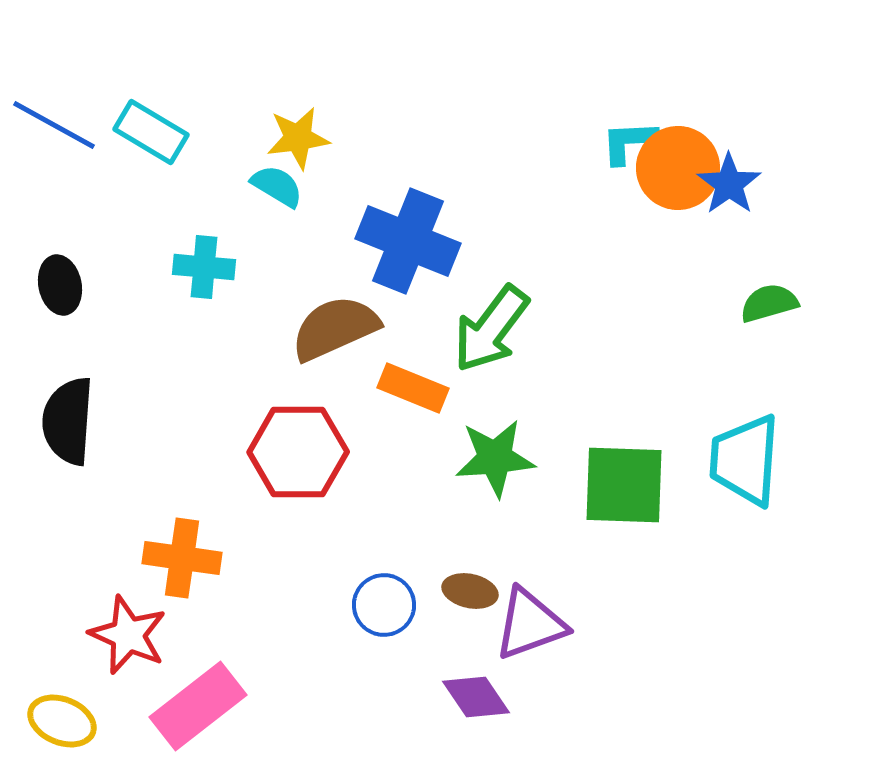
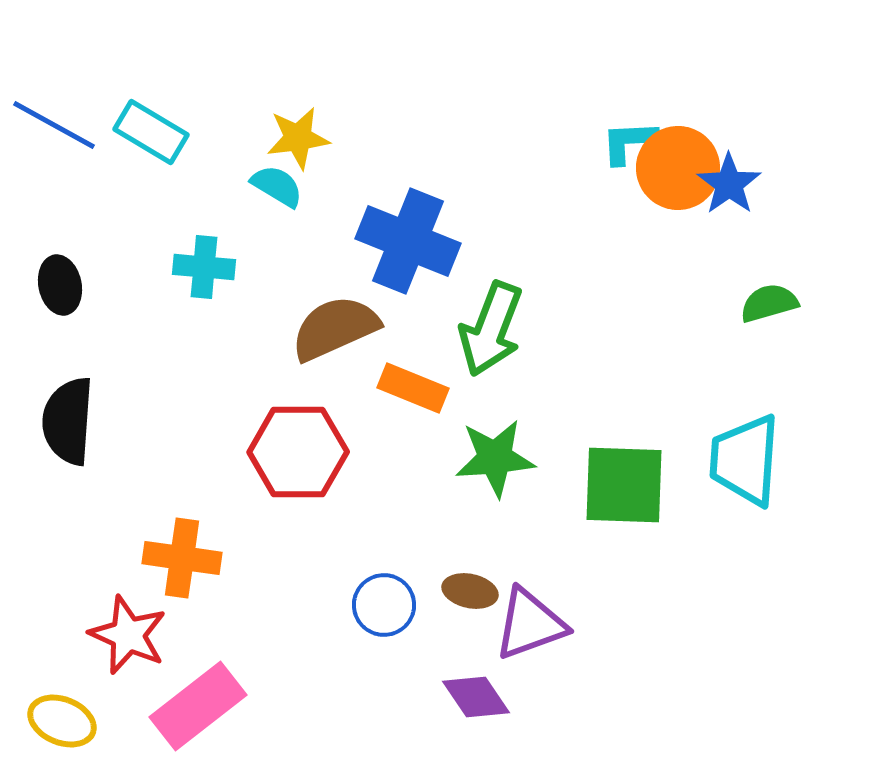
green arrow: rotated 16 degrees counterclockwise
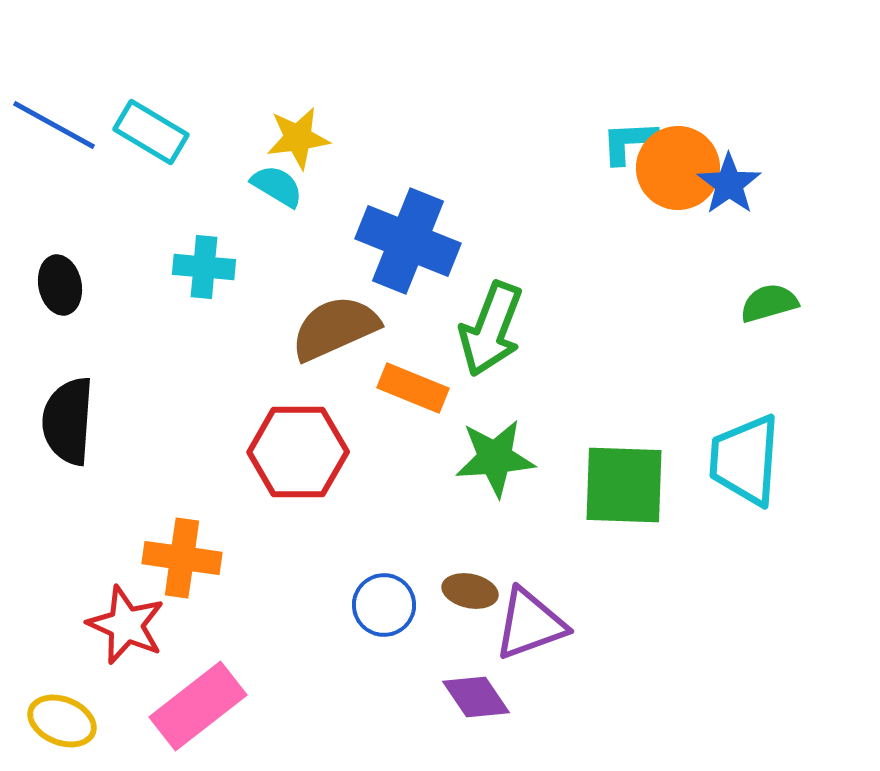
red star: moved 2 px left, 10 px up
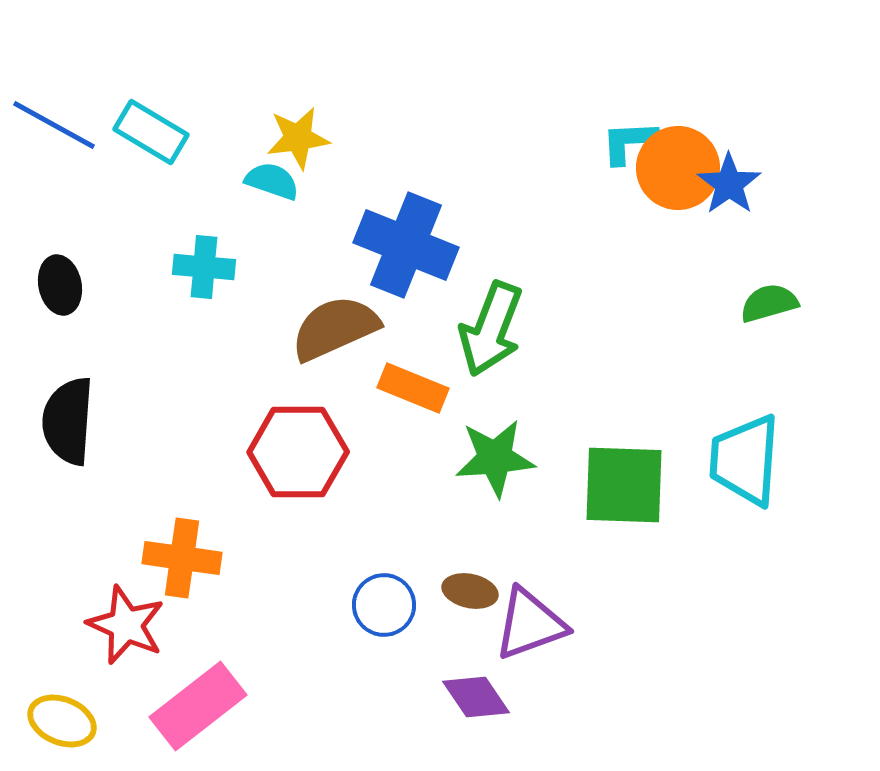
cyan semicircle: moved 5 px left, 5 px up; rotated 12 degrees counterclockwise
blue cross: moved 2 px left, 4 px down
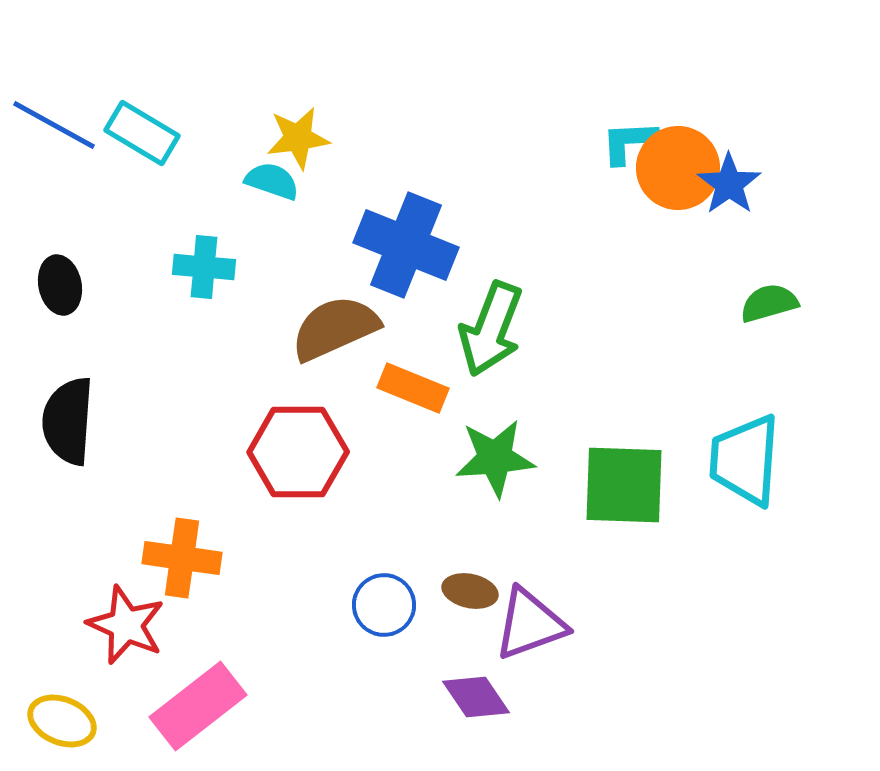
cyan rectangle: moved 9 px left, 1 px down
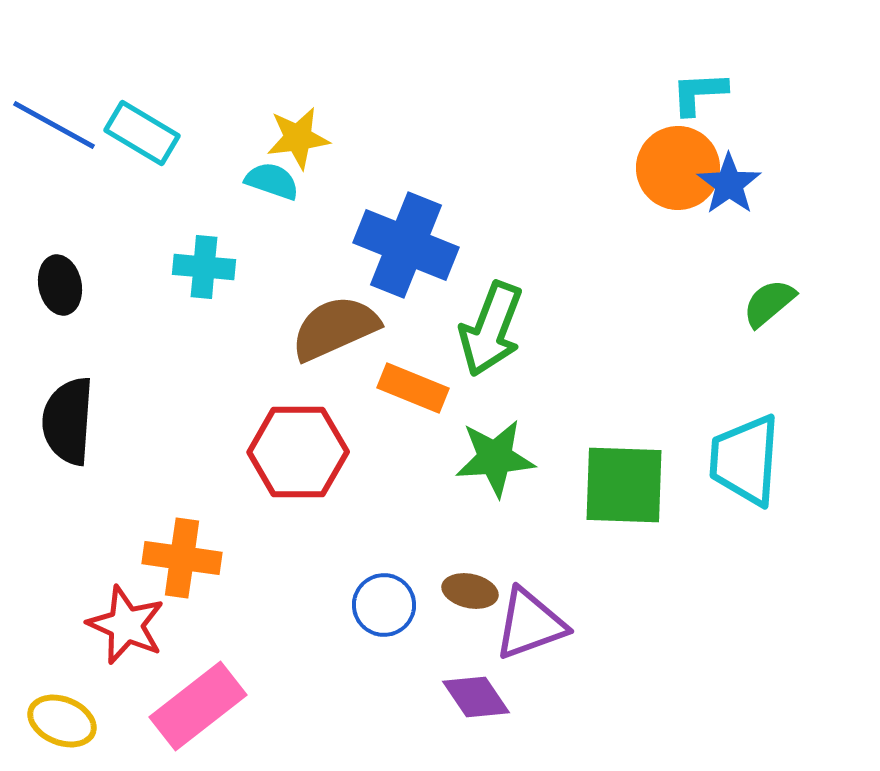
cyan L-shape: moved 70 px right, 49 px up
green semicircle: rotated 24 degrees counterclockwise
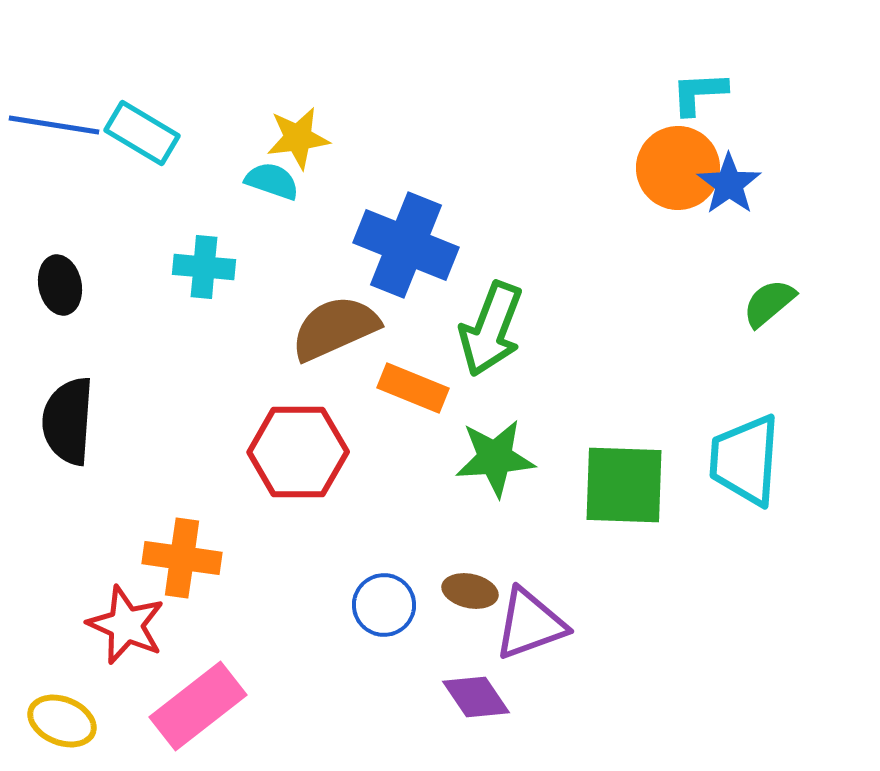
blue line: rotated 20 degrees counterclockwise
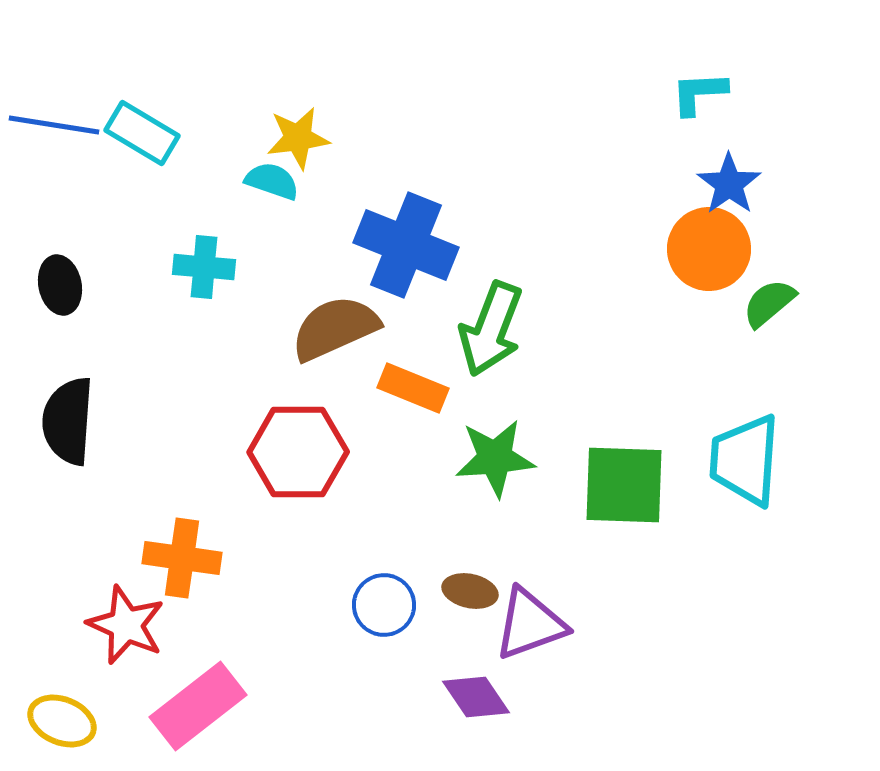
orange circle: moved 31 px right, 81 px down
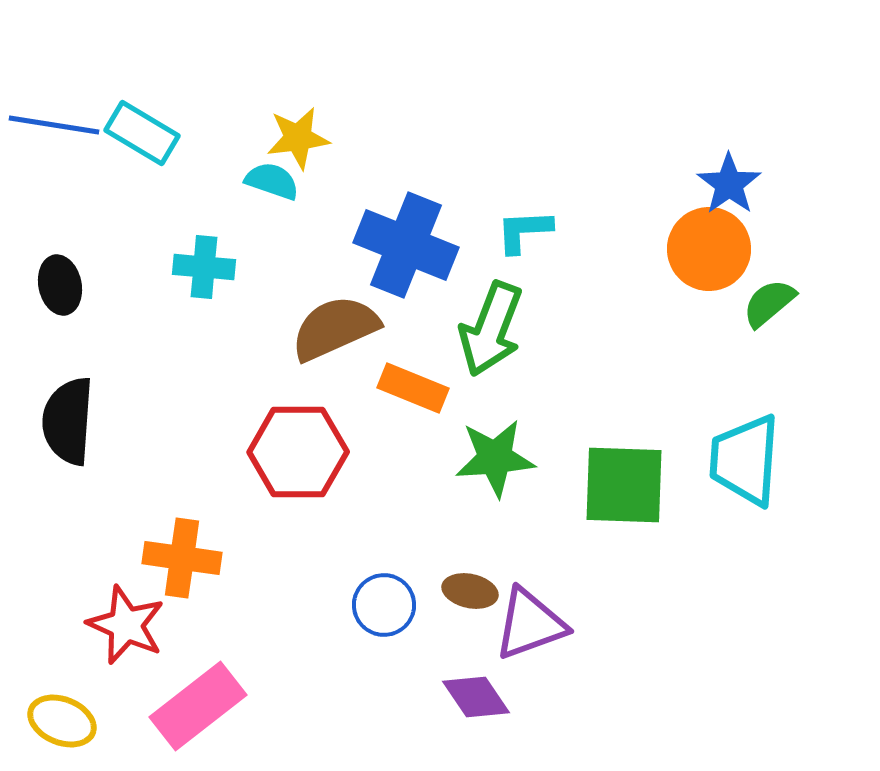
cyan L-shape: moved 175 px left, 138 px down
